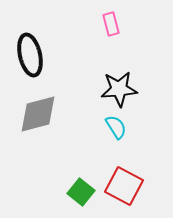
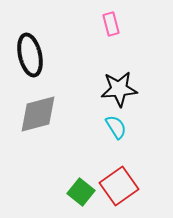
red square: moved 5 px left; rotated 27 degrees clockwise
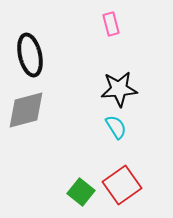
gray diamond: moved 12 px left, 4 px up
red square: moved 3 px right, 1 px up
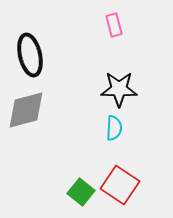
pink rectangle: moved 3 px right, 1 px down
black star: rotated 6 degrees clockwise
cyan semicircle: moved 2 px left, 1 px down; rotated 35 degrees clockwise
red square: moved 2 px left; rotated 21 degrees counterclockwise
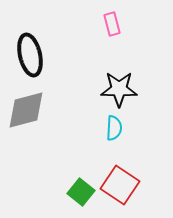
pink rectangle: moved 2 px left, 1 px up
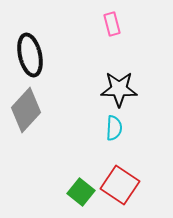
gray diamond: rotated 33 degrees counterclockwise
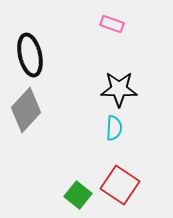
pink rectangle: rotated 55 degrees counterclockwise
green square: moved 3 px left, 3 px down
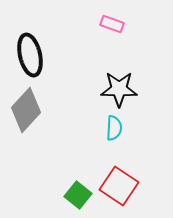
red square: moved 1 px left, 1 px down
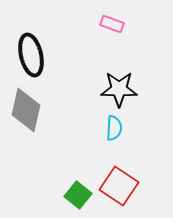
black ellipse: moved 1 px right
gray diamond: rotated 30 degrees counterclockwise
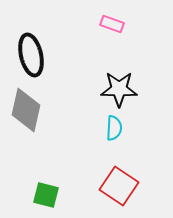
green square: moved 32 px left; rotated 24 degrees counterclockwise
